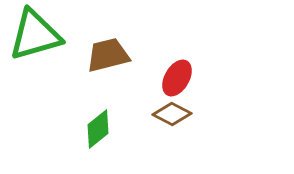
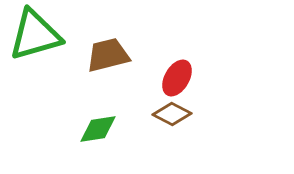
green diamond: rotated 30 degrees clockwise
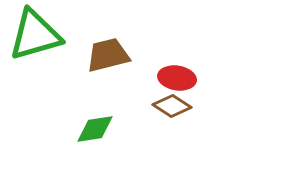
red ellipse: rotated 69 degrees clockwise
brown diamond: moved 8 px up; rotated 6 degrees clockwise
green diamond: moved 3 px left
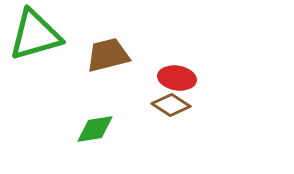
brown diamond: moved 1 px left, 1 px up
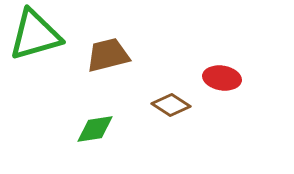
red ellipse: moved 45 px right
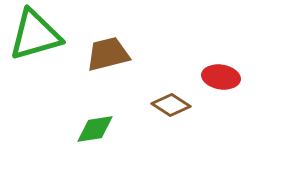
brown trapezoid: moved 1 px up
red ellipse: moved 1 px left, 1 px up
